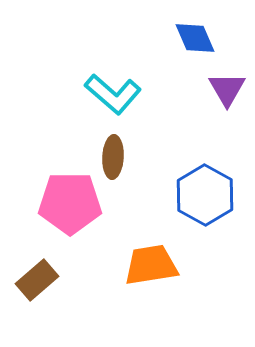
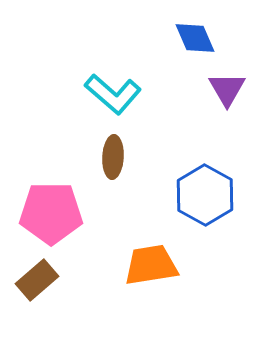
pink pentagon: moved 19 px left, 10 px down
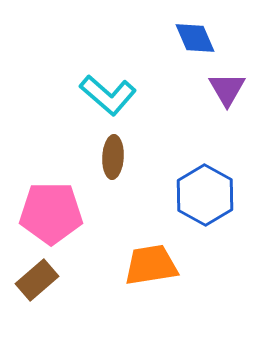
cyan L-shape: moved 5 px left, 1 px down
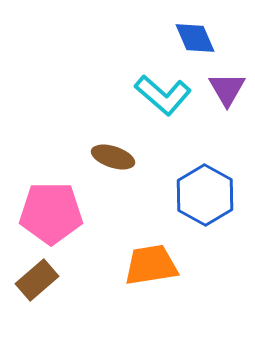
cyan L-shape: moved 55 px right
brown ellipse: rotated 75 degrees counterclockwise
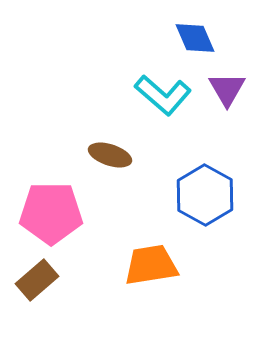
brown ellipse: moved 3 px left, 2 px up
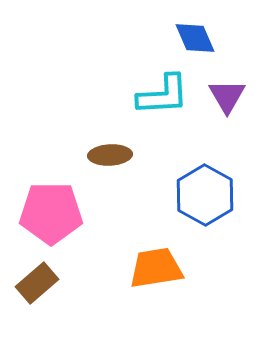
purple triangle: moved 7 px down
cyan L-shape: rotated 44 degrees counterclockwise
brown ellipse: rotated 21 degrees counterclockwise
orange trapezoid: moved 5 px right, 3 px down
brown rectangle: moved 3 px down
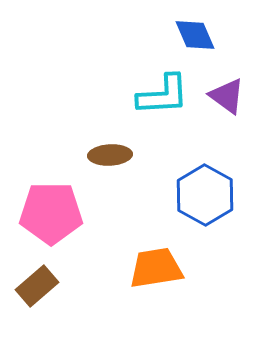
blue diamond: moved 3 px up
purple triangle: rotated 24 degrees counterclockwise
brown rectangle: moved 3 px down
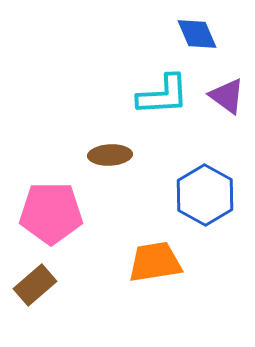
blue diamond: moved 2 px right, 1 px up
orange trapezoid: moved 1 px left, 6 px up
brown rectangle: moved 2 px left, 1 px up
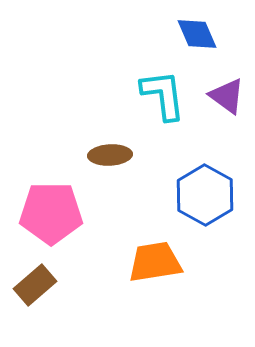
cyan L-shape: rotated 94 degrees counterclockwise
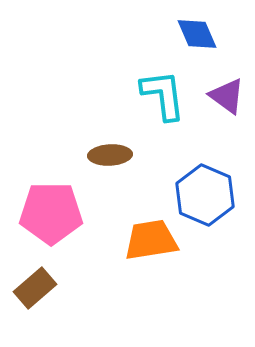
blue hexagon: rotated 6 degrees counterclockwise
orange trapezoid: moved 4 px left, 22 px up
brown rectangle: moved 3 px down
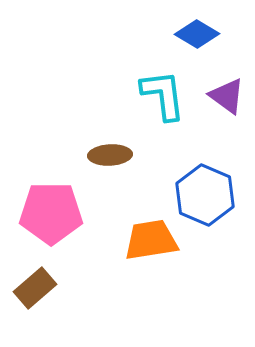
blue diamond: rotated 36 degrees counterclockwise
